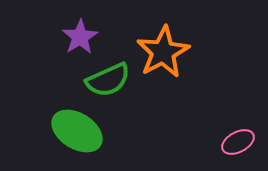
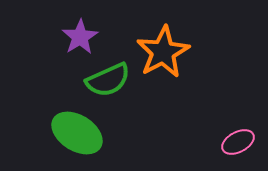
green ellipse: moved 2 px down
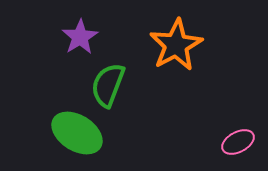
orange star: moved 13 px right, 7 px up
green semicircle: moved 5 px down; rotated 135 degrees clockwise
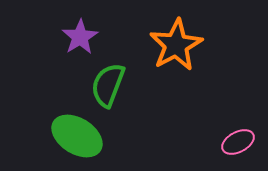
green ellipse: moved 3 px down
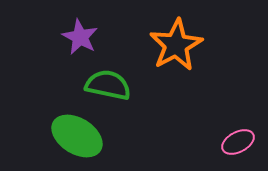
purple star: rotated 12 degrees counterclockwise
green semicircle: rotated 81 degrees clockwise
